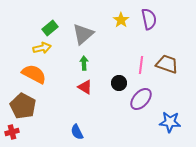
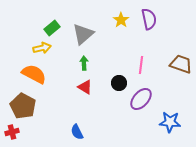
green rectangle: moved 2 px right
brown trapezoid: moved 14 px right
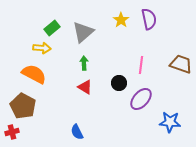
gray triangle: moved 2 px up
yellow arrow: rotated 18 degrees clockwise
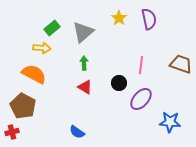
yellow star: moved 2 px left, 2 px up
blue semicircle: rotated 28 degrees counterclockwise
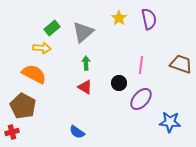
green arrow: moved 2 px right
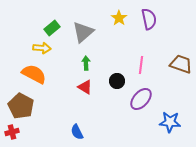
black circle: moved 2 px left, 2 px up
brown pentagon: moved 2 px left
blue semicircle: rotated 28 degrees clockwise
